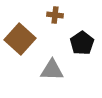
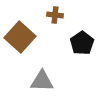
brown square: moved 2 px up
gray triangle: moved 10 px left, 11 px down
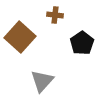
gray triangle: rotated 50 degrees counterclockwise
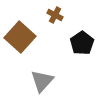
brown cross: rotated 21 degrees clockwise
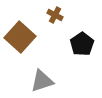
black pentagon: moved 1 px down
gray triangle: rotated 30 degrees clockwise
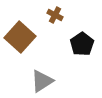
gray triangle: rotated 15 degrees counterclockwise
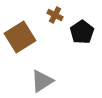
brown square: rotated 16 degrees clockwise
black pentagon: moved 12 px up
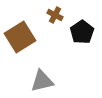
gray triangle: rotated 20 degrees clockwise
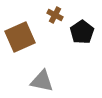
brown square: rotated 8 degrees clockwise
gray triangle: rotated 25 degrees clockwise
